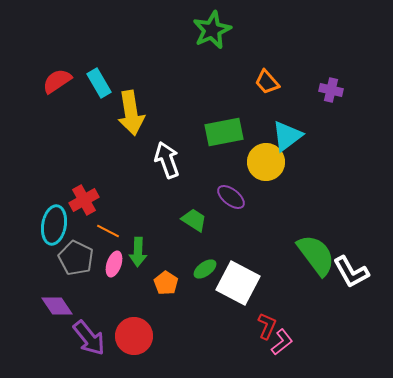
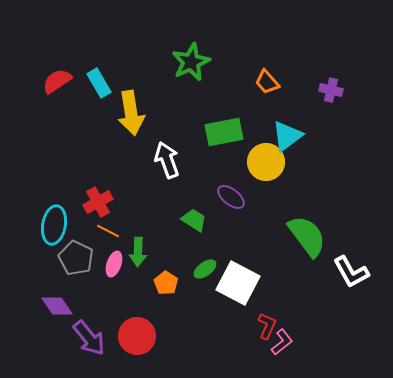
green star: moved 21 px left, 32 px down
red cross: moved 14 px right, 2 px down
green semicircle: moved 9 px left, 19 px up
red circle: moved 3 px right
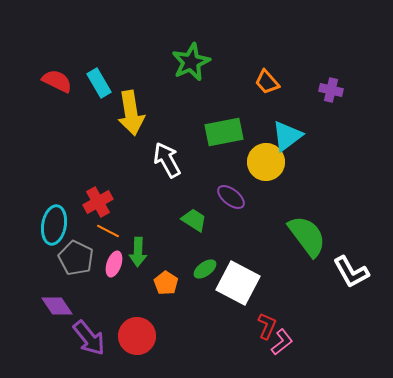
red semicircle: rotated 60 degrees clockwise
white arrow: rotated 9 degrees counterclockwise
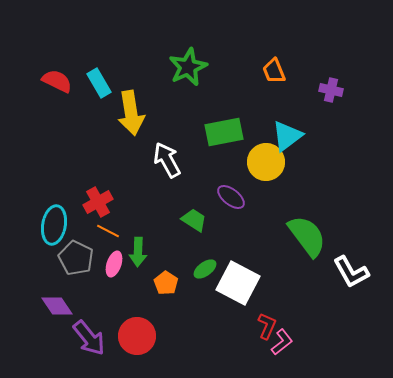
green star: moved 3 px left, 5 px down
orange trapezoid: moved 7 px right, 11 px up; rotated 20 degrees clockwise
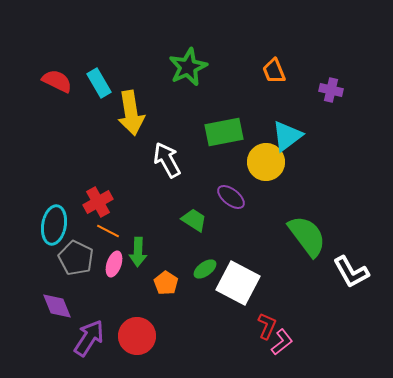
purple diamond: rotated 12 degrees clockwise
purple arrow: rotated 108 degrees counterclockwise
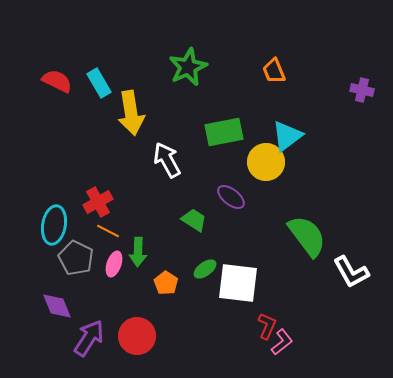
purple cross: moved 31 px right
white square: rotated 21 degrees counterclockwise
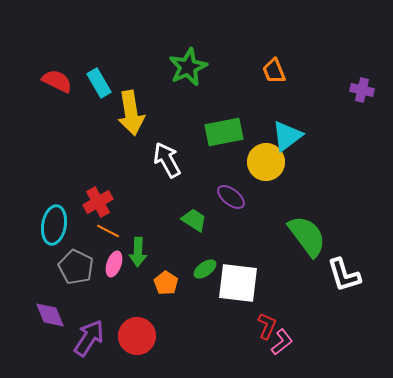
gray pentagon: moved 9 px down
white L-shape: moved 7 px left, 3 px down; rotated 12 degrees clockwise
purple diamond: moved 7 px left, 9 px down
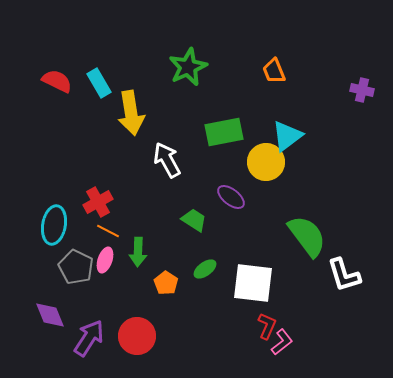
pink ellipse: moved 9 px left, 4 px up
white square: moved 15 px right
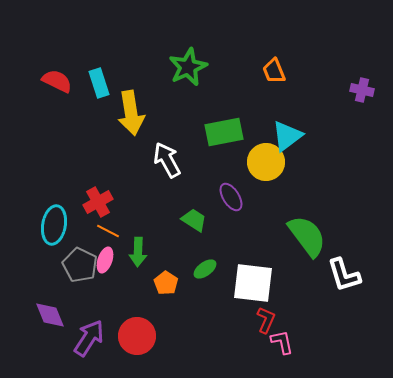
cyan rectangle: rotated 12 degrees clockwise
purple ellipse: rotated 20 degrees clockwise
gray pentagon: moved 4 px right, 2 px up
red L-shape: moved 1 px left, 6 px up
pink L-shape: rotated 64 degrees counterclockwise
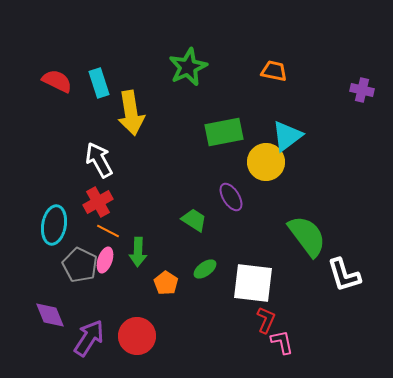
orange trapezoid: rotated 124 degrees clockwise
white arrow: moved 68 px left
